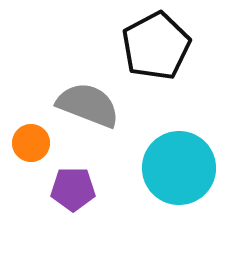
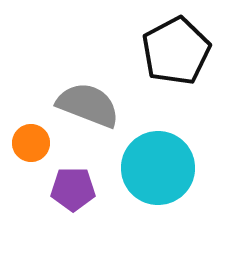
black pentagon: moved 20 px right, 5 px down
cyan circle: moved 21 px left
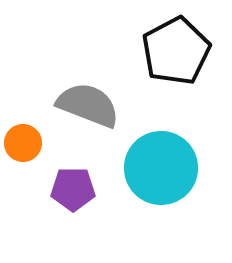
orange circle: moved 8 px left
cyan circle: moved 3 px right
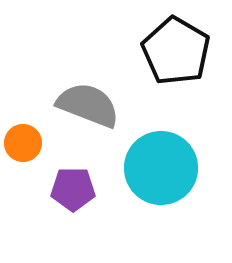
black pentagon: rotated 14 degrees counterclockwise
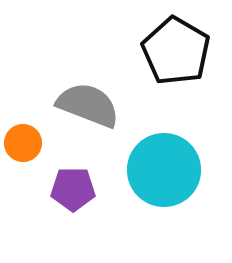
cyan circle: moved 3 px right, 2 px down
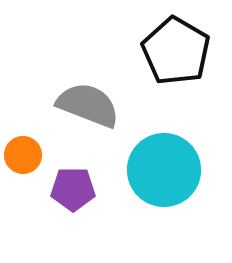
orange circle: moved 12 px down
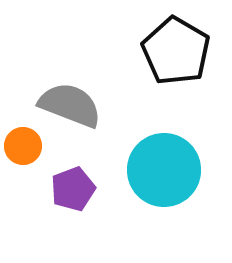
gray semicircle: moved 18 px left
orange circle: moved 9 px up
purple pentagon: rotated 21 degrees counterclockwise
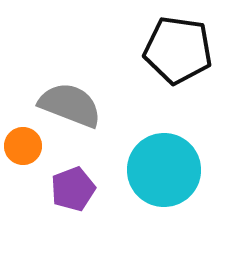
black pentagon: moved 2 px right, 1 px up; rotated 22 degrees counterclockwise
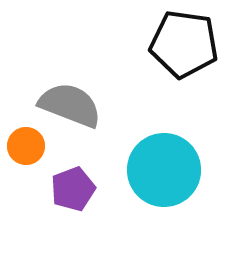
black pentagon: moved 6 px right, 6 px up
orange circle: moved 3 px right
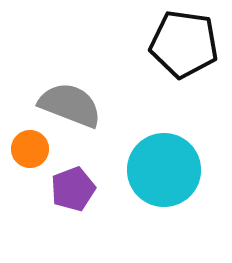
orange circle: moved 4 px right, 3 px down
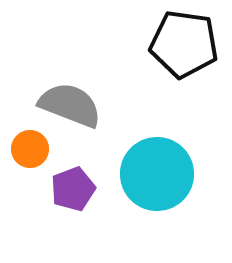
cyan circle: moved 7 px left, 4 px down
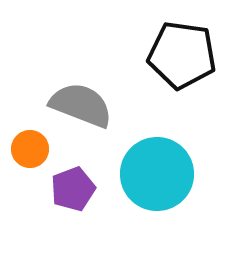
black pentagon: moved 2 px left, 11 px down
gray semicircle: moved 11 px right
